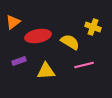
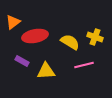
yellow cross: moved 2 px right, 10 px down
red ellipse: moved 3 px left
purple rectangle: moved 3 px right; rotated 48 degrees clockwise
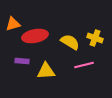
orange triangle: moved 2 px down; rotated 21 degrees clockwise
yellow cross: moved 1 px down
purple rectangle: rotated 24 degrees counterclockwise
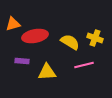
yellow triangle: moved 1 px right, 1 px down
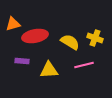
yellow triangle: moved 2 px right, 2 px up
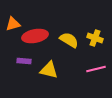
yellow semicircle: moved 1 px left, 2 px up
purple rectangle: moved 2 px right
pink line: moved 12 px right, 4 px down
yellow triangle: rotated 18 degrees clockwise
